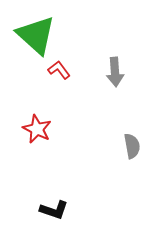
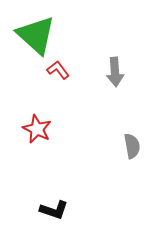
red L-shape: moved 1 px left
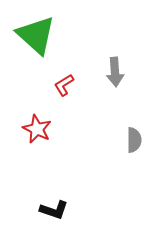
red L-shape: moved 6 px right, 15 px down; rotated 85 degrees counterclockwise
gray semicircle: moved 2 px right, 6 px up; rotated 10 degrees clockwise
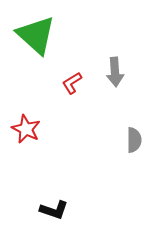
red L-shape: moved 8 px right, 2 px up
red star: moved 11 px left
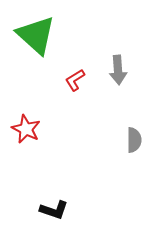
gray arrow: moved 3 px right, 2 px up
red L-shape: moved 3 px right, 3 px up
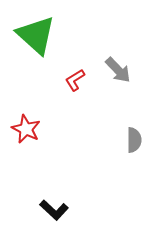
gray arrow: rotated 40 degrees counterclockwise
black L-shape: rotated 24 degrees clockwise
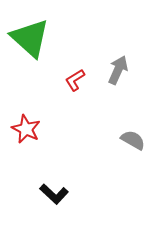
green triangle: moved 6 px left, 3 px down
gray arrow: rotated 112 degrees counterclockwise
gray semicircle: moved 1 px left; rotated 60 degrees counterclockwise
black L-shape: moved 16 px up
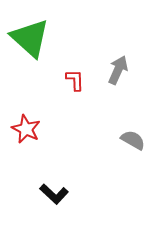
red L-shape: rotated 120 degrees clockwise
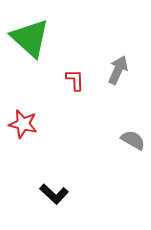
red star: moved 3 px left, 5 px up; rotated 12 degrees counterclockwise
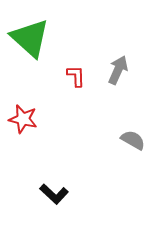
red L-shape: moved 1 px right, 4 px up
red star: moved 5 px up
